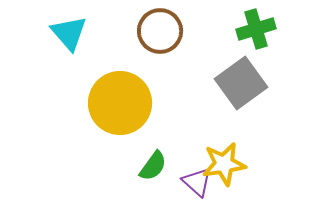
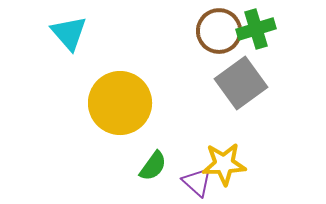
brown circle: moved 59 px right
yellow star: rotated 6 degrees clockwise
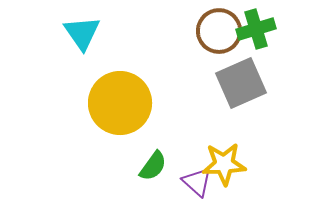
cyan triangle: moved 13 px right; rotated 6 degrees clockwise
gray square: rotated 12 degrees clockwise
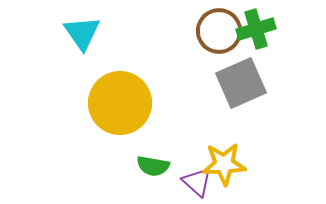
green semicircle: rotated 64 degrees clockwise
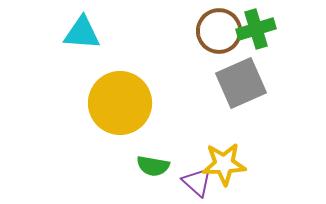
cyan triangle: rotated 51 degrees counterclockwise
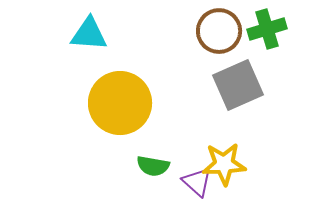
green cross: moved 11 px right
cyan triangle: moved 7 px right, 1 px down
gray square: moved 3 px left, 2 px down
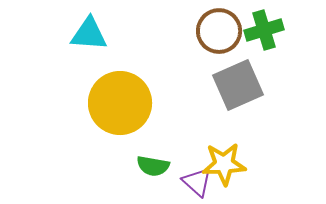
green cross: moved 3 px left, 1 px down
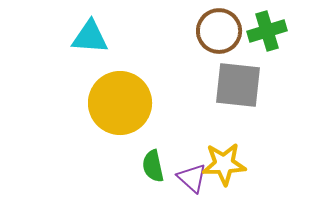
green cross: moved 3 px right, 1 px down
cyan triangle: moved 1 px right, 3 px down
gray square: rotated 30 degrees clockwise
green semicircle: rotated 68 degrees clockwise
purple triangle: moved 5 px left, 4 px up
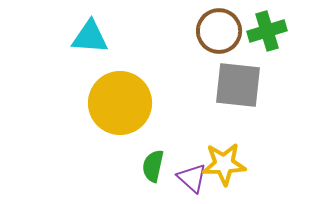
green semicircle: rotated 24 degrees clockwise
